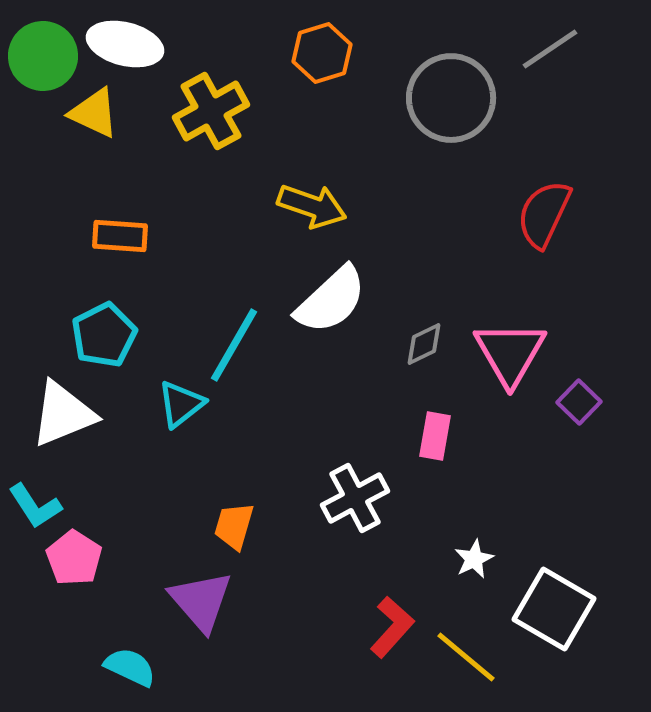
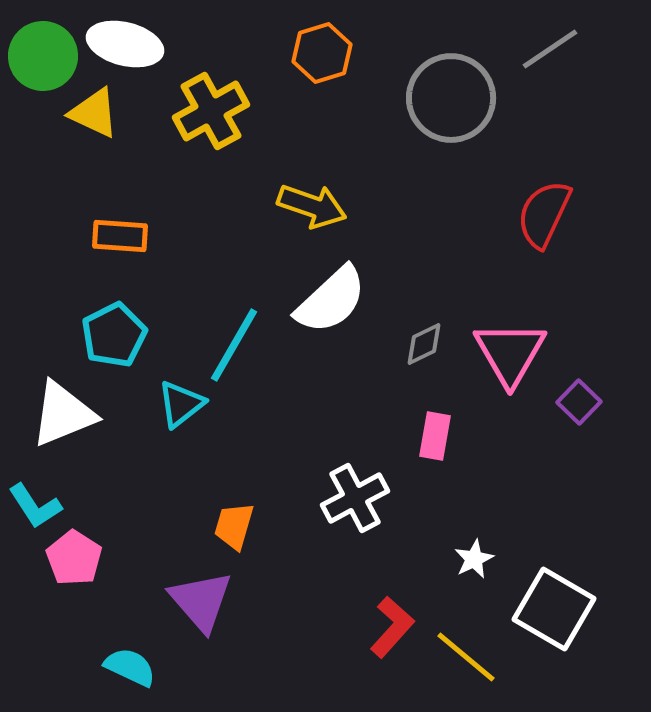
cyan pentagon: moved 10 px right
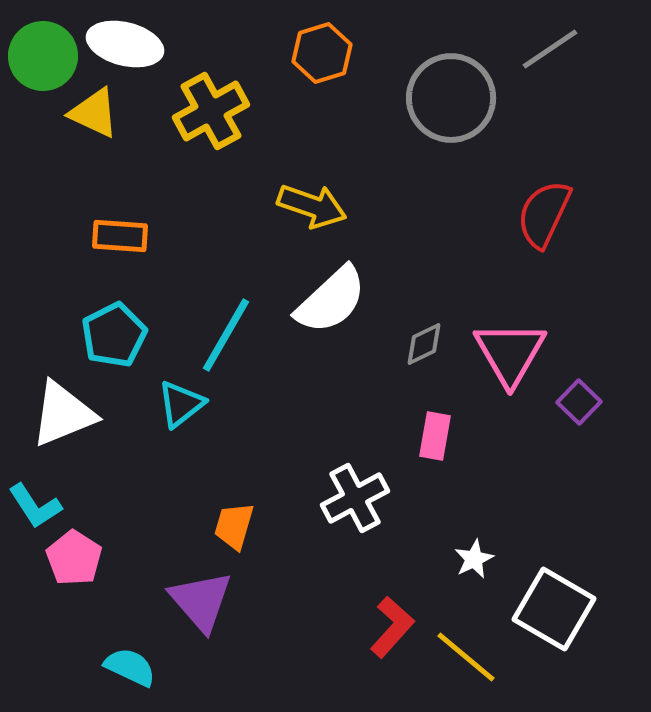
cyan line: moved 8 px left, 10 px up
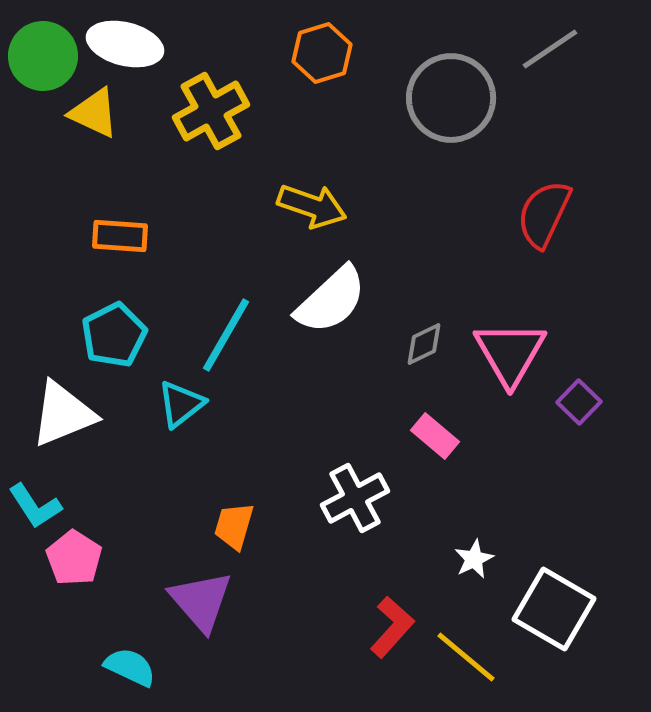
pink rectangle: rotated 60 degrees counterclockwise
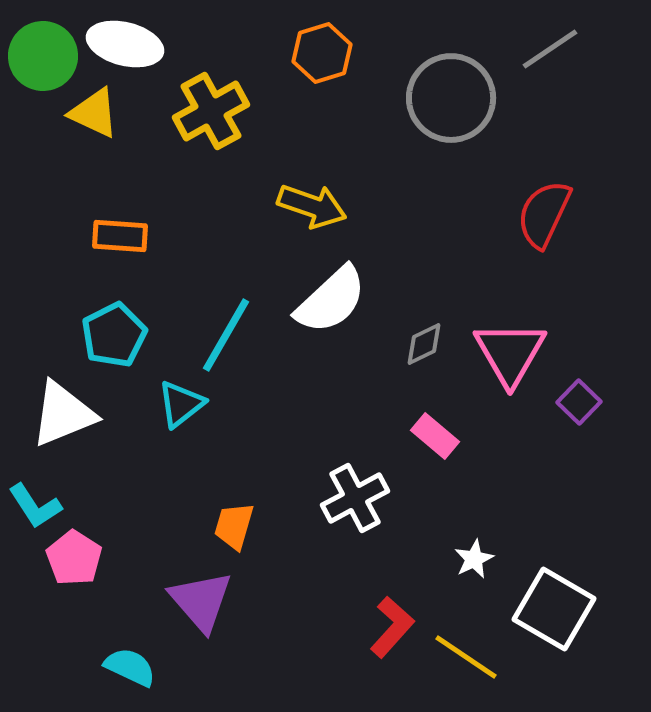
yellow line: rotated 6 degrees counterclockwise
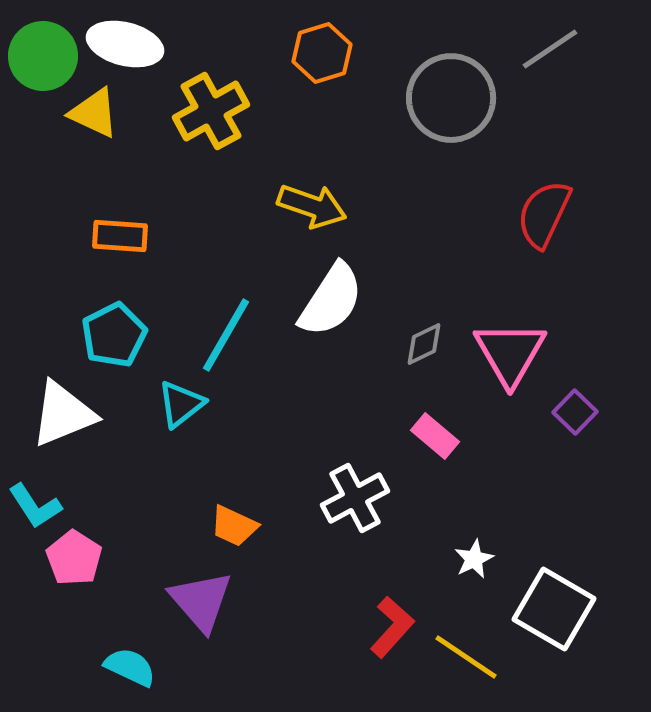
white semicircle: rotated 14 degrees counterclockwise
purple square: moved 4 px left, 10 px down
orange trapezoid: rotated 81 degrees counterclockwise
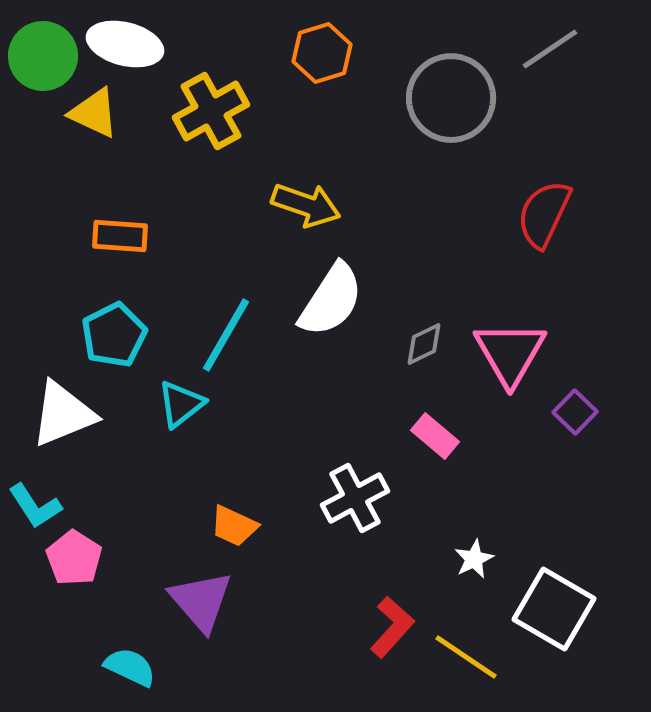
yellow arrow: moved 6 px left, 1 px up
